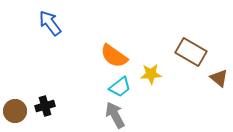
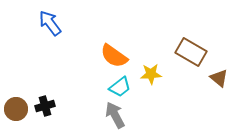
brown circle: moved 1 px right, 2 px up
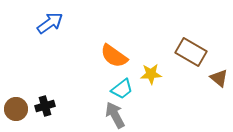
blue arrow: rotated 92 degrees clockwise
cyan trapezoid: moved 2 px right, 2 px down
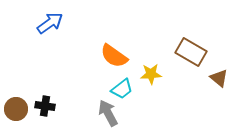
black cross: rotated 24 degrees clockwise
gray arrow: moved 7 px left, 2 px up
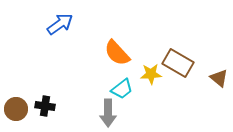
blue arrow: moved 10 px right, 1 px down
brown rectangle: moved 13 px left, 11 px down
orange semicircle: moved 3 px right, 3 px up; rotated 12 degrees clockwise
gray arrow: rotated 152 degrees counterclockwise
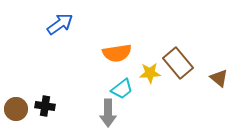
orange semicircle: rotated 56 degrees counterclockwise
brown rectangle: rotated 20 degrees clockwise
yellow star: moved 1 px left, 1 px up
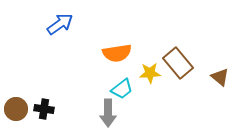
brown triangle: moved 1 px right, 1 px up
black cross: moved 1 px left, 3 px down
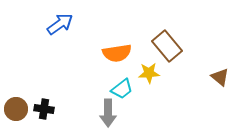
brown rectangle: moved 11 px left, 17 px up
yellow star: moved 1 px left
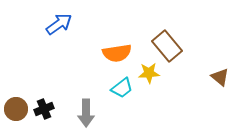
blue arrow: moved 1 px left
cyan trapezoid: moved 1 px up
black cross: rotated 30 degrees counterclockwise
gray arrow: moved 22 px left
